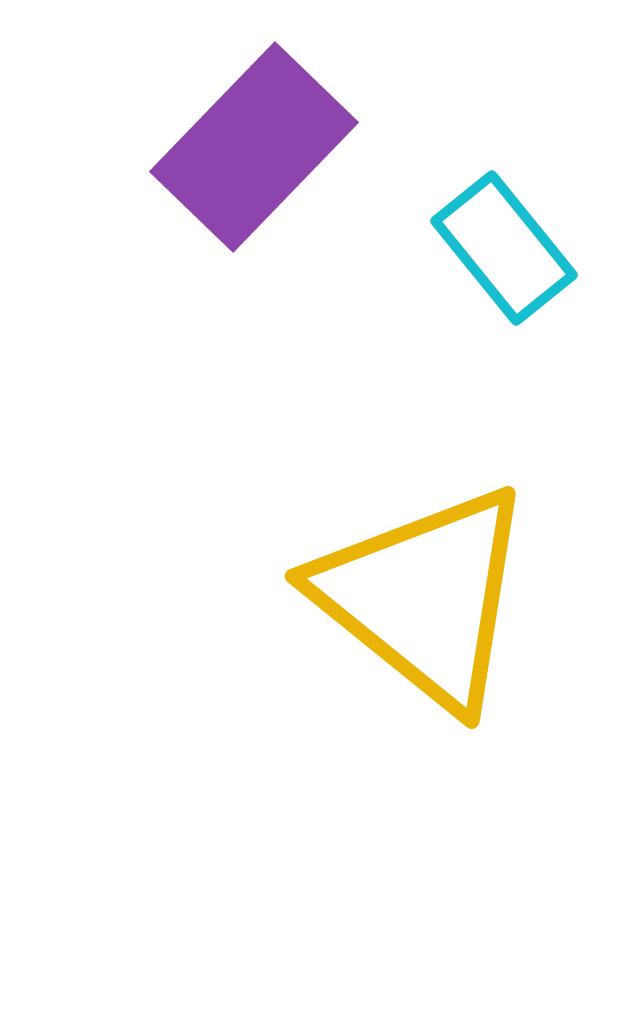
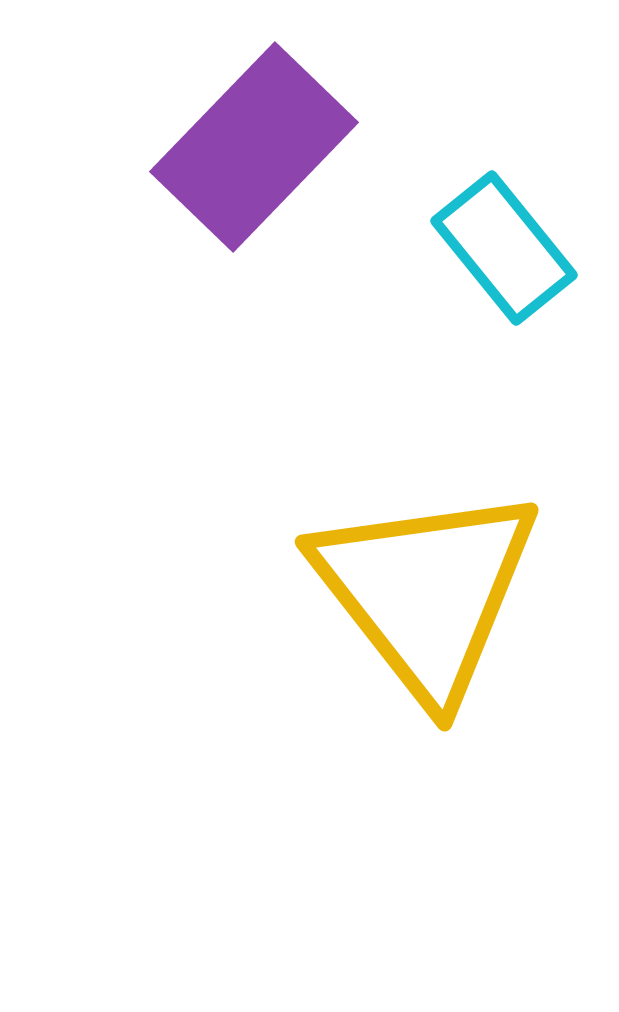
yellow triangle: moved 2 px right, 5 px up; rotated 13 degrees clockwise
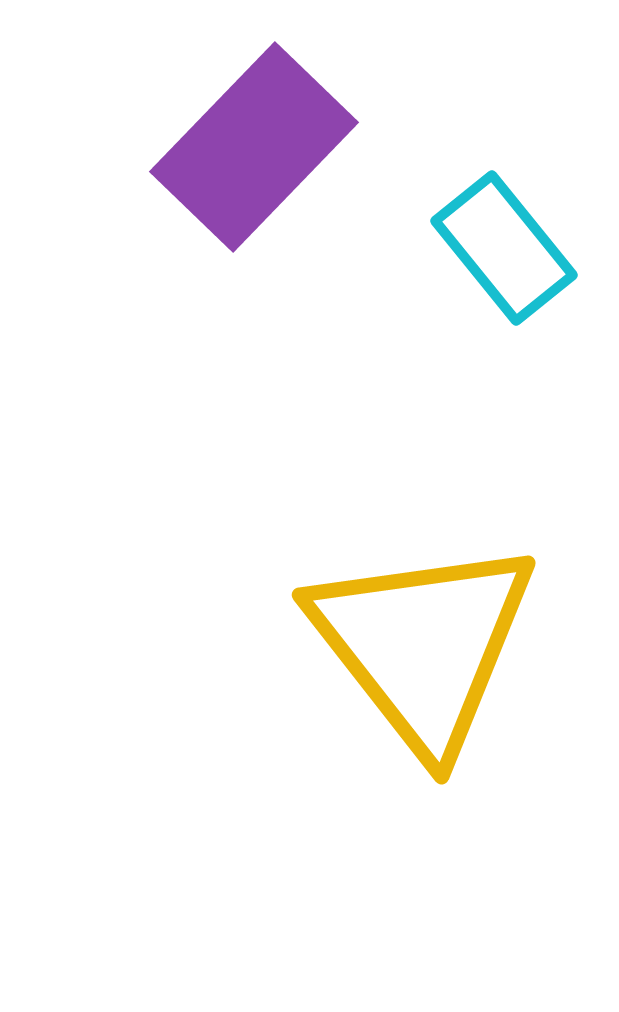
yellow triangle: moved 3 px left, 53 px down
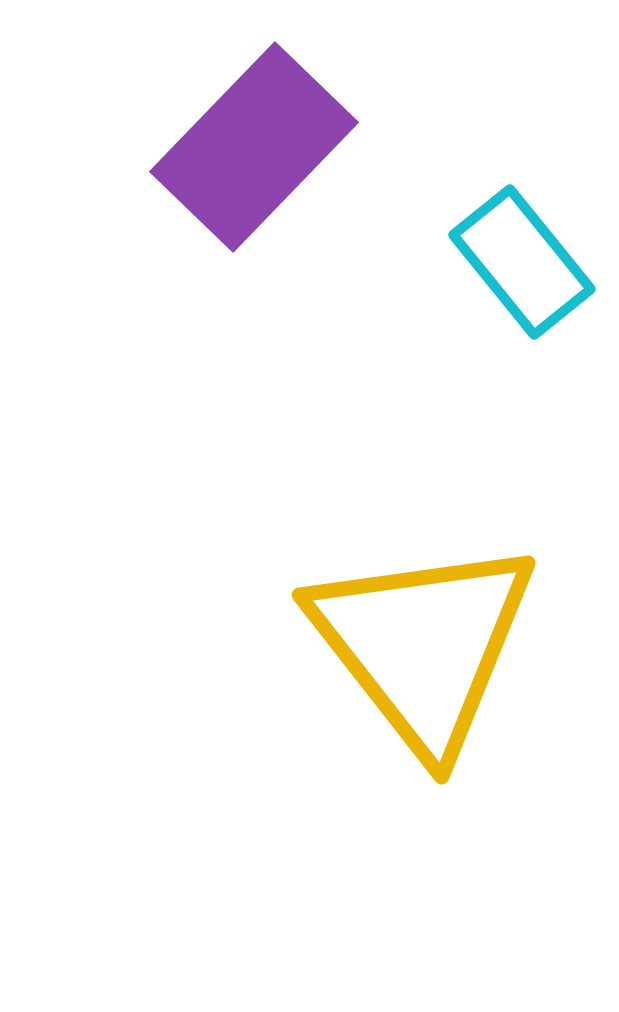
cyan rectangle: moved 18 px right, 14 px down
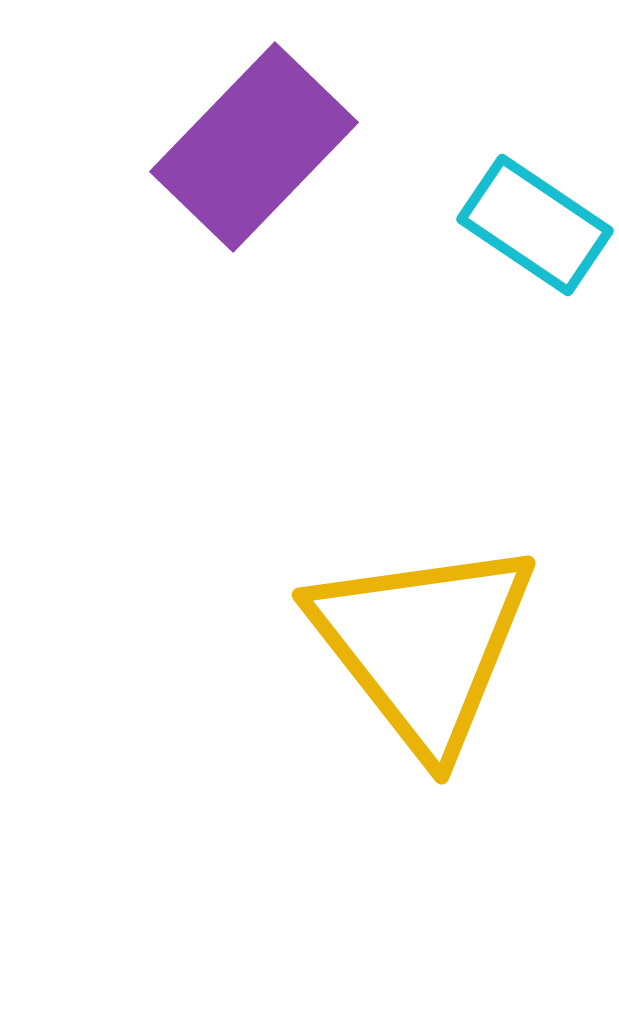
cyan rectangle: moved 13 px right, 37 px up; rotated 17 degrees counterclockwise
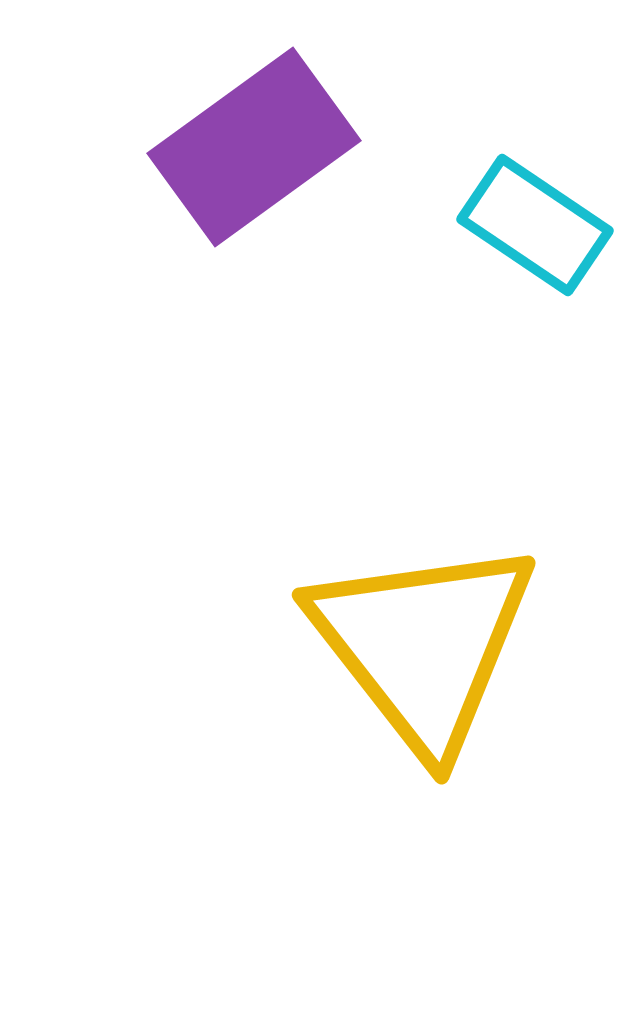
purple rectangle: rotated 10 degrees clockwise
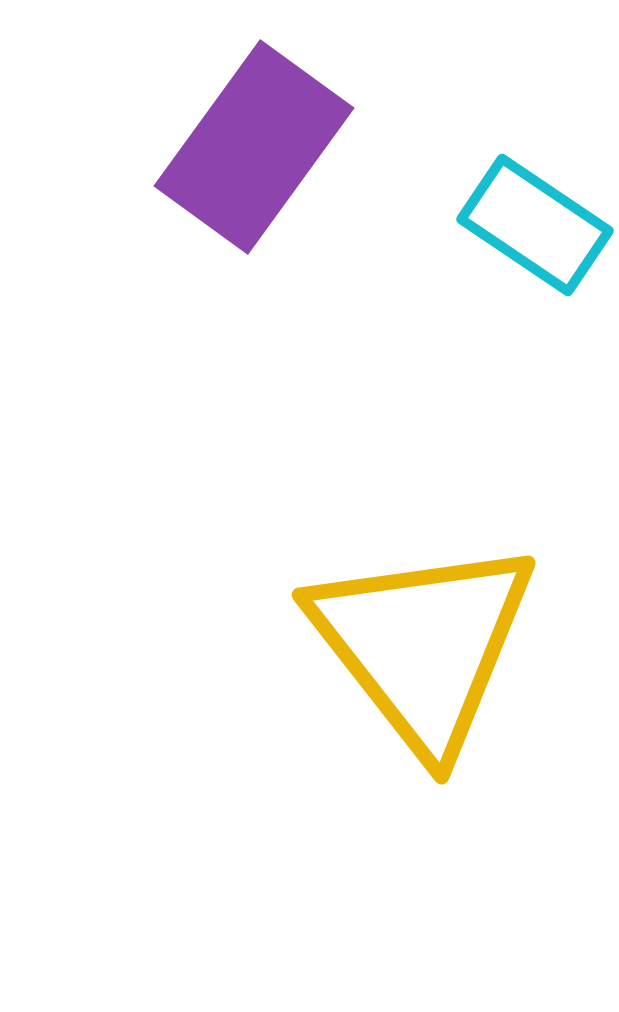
purple rectangle: rotated 18 degrees counterclockwise
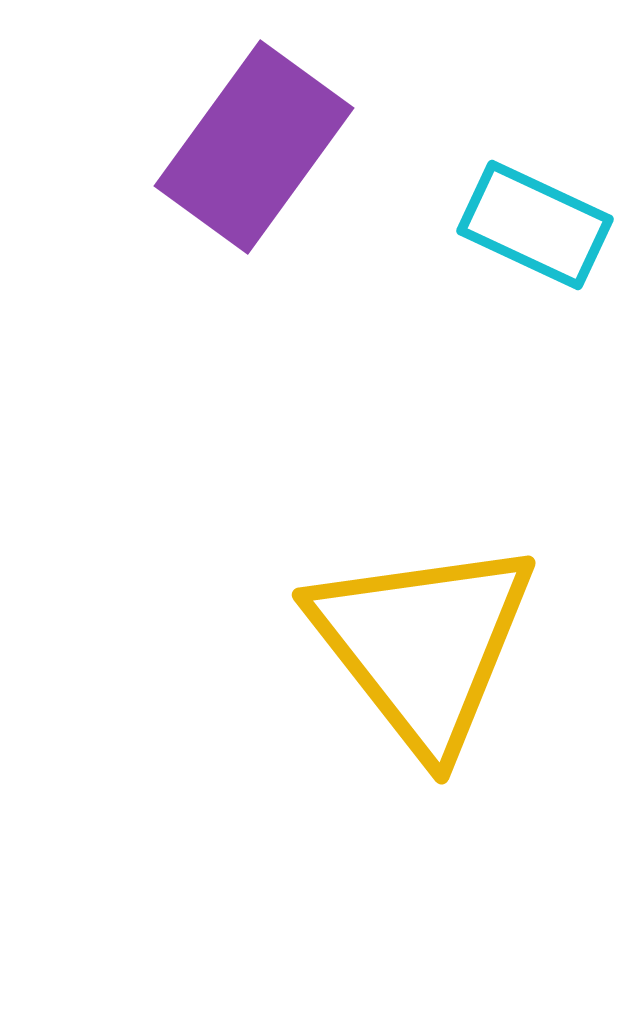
cyan rectangle: rotated 9 degrees counterclockwise
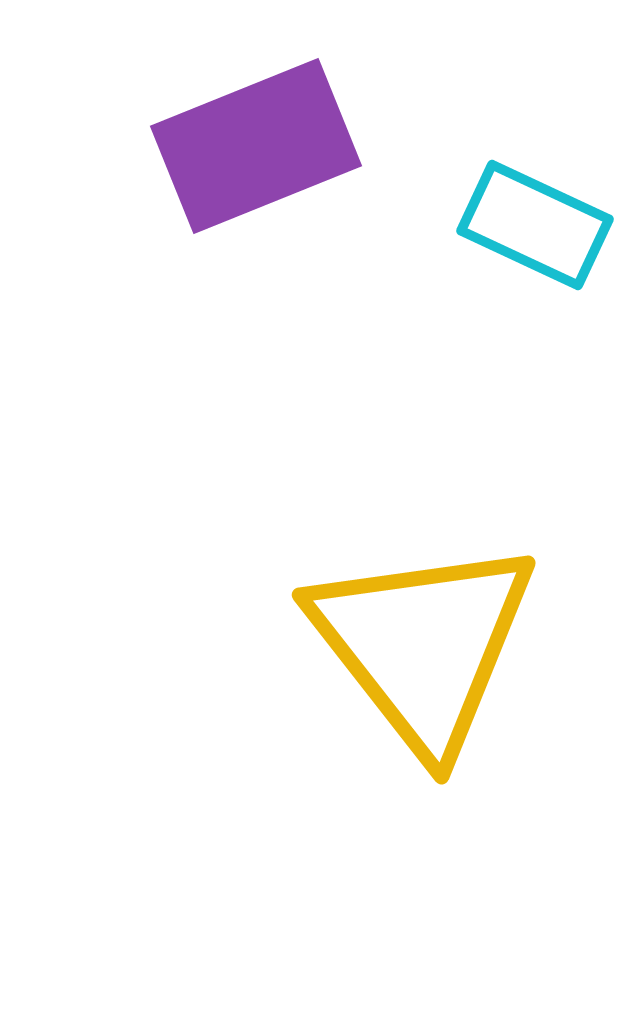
purple rectangle: moved 2 px right, 1 px up; rotated 32 degrees clockwise
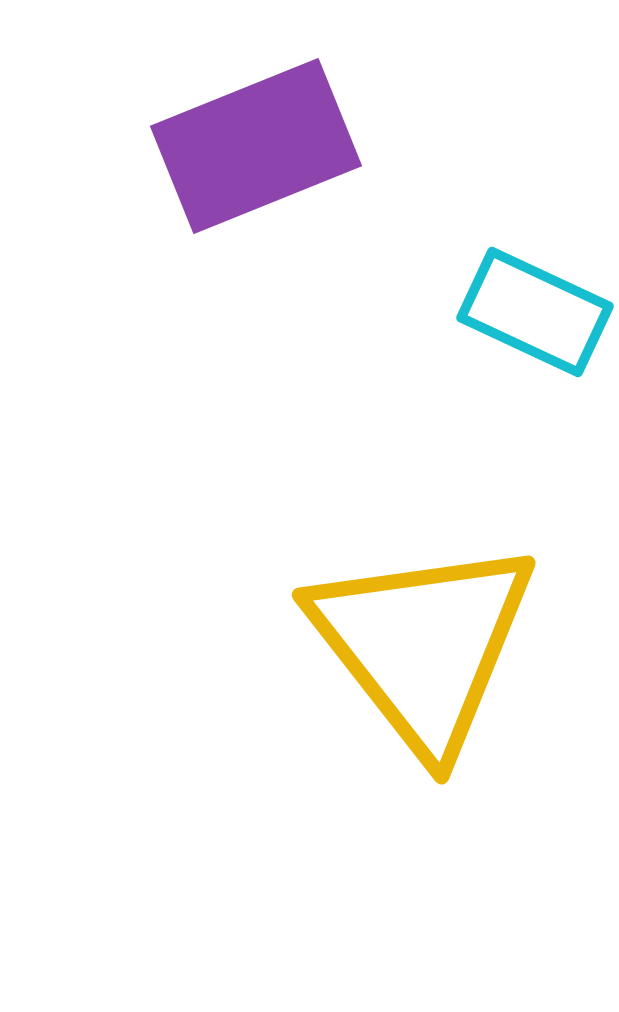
cyan rectangle: moved 87 px down
